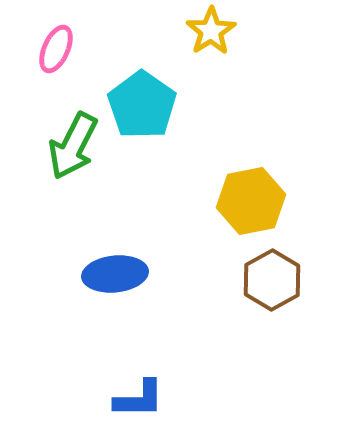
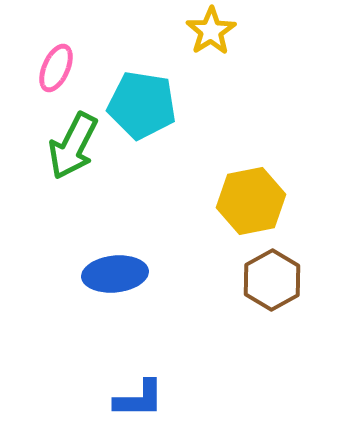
pink ellipse: moved 19 px down
cyan pentagon: rotated 26 degrees counterclockwise
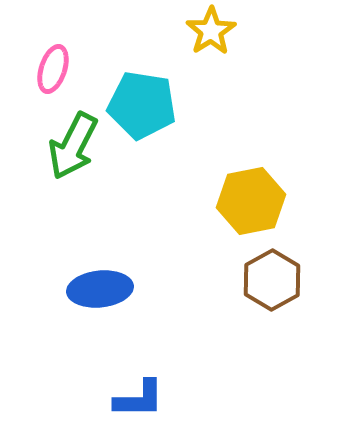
pink ellipse: moved 3 px left, 1 px down; rotated 6 degrees counterclockwise
blue ellipse: moved 15 px left, 15 px down
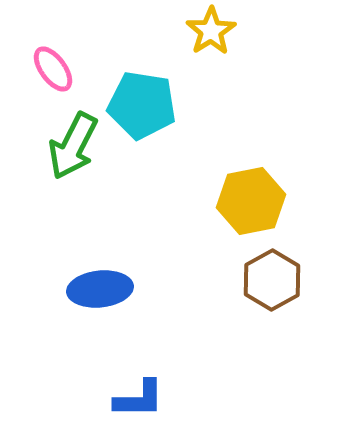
pink ellipse: rotated 54 degrees counterclockwise
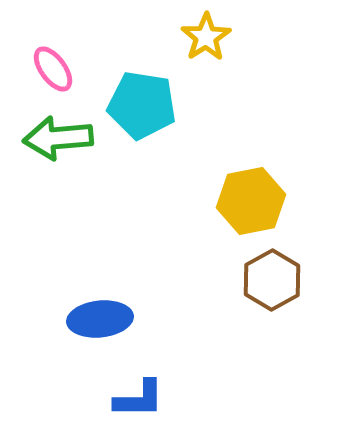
yellow star: moved 5 px left, 6 px down
green arrow: moved 15 px left, 8 px up; rotated 58 degrees clockwise
blue ellipse: moved 30 px down
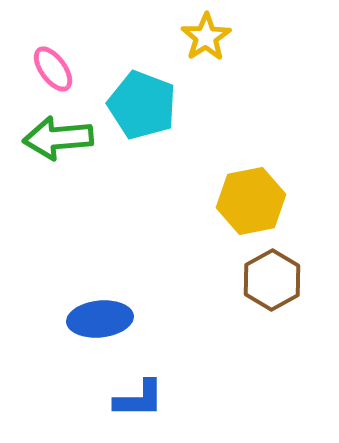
cyan pentagon: rotated 12 degrees clockwise
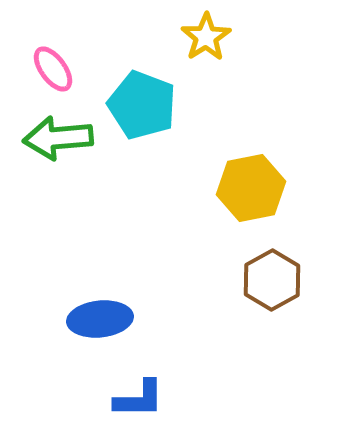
yellow hexagon: moved 13 px up
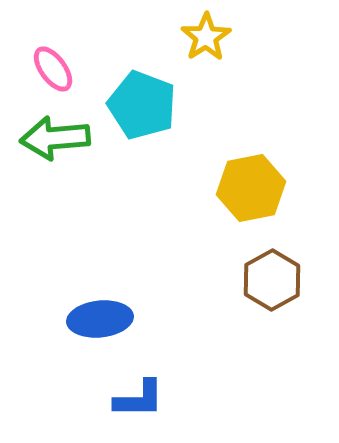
green arrow: moved 3 px left
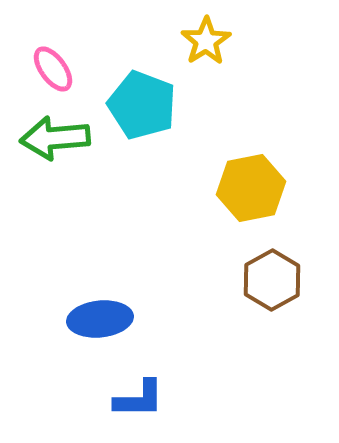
yellow star: moved 4 px down
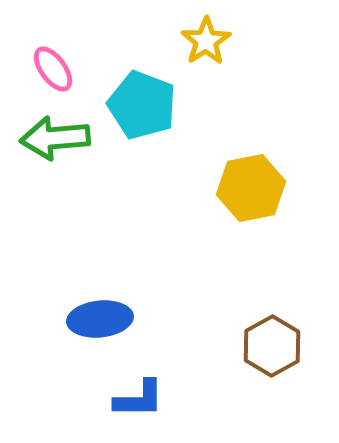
brown hexagon: moved 66 px down
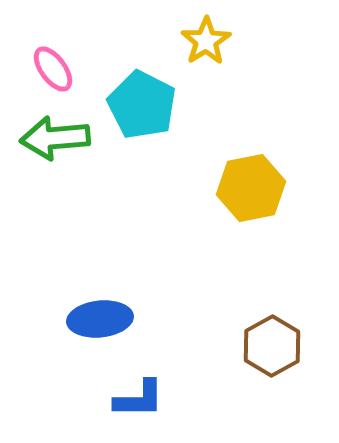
cyan pentagon: rotated 6 degrees clockwise
